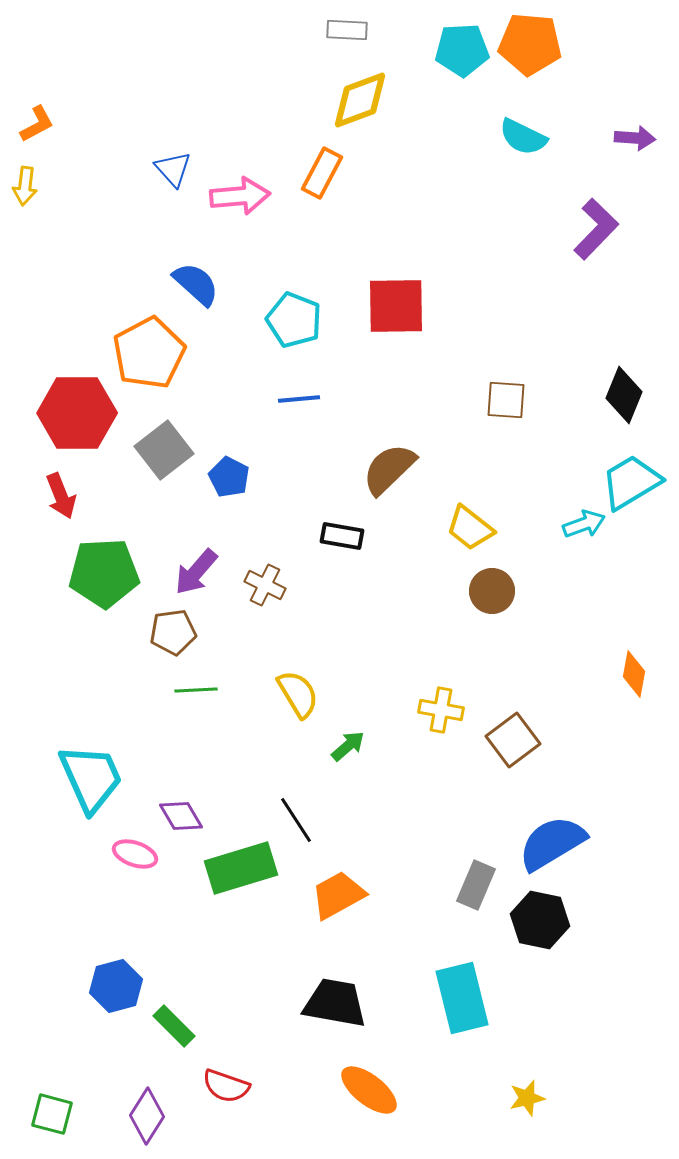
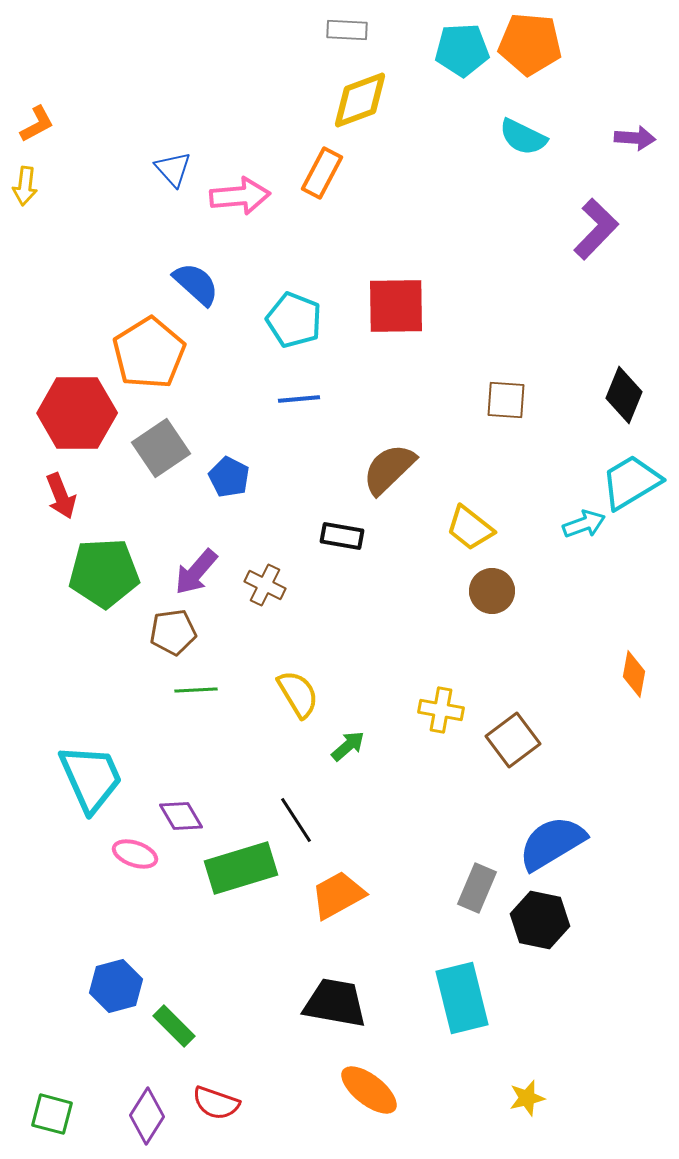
orange pentagon at (149, 353): rotated 4 degrees counterclockwise
gray square at (164, 450): moved 3 px left, 2 px up; rotated 4 degrees clockwise
gray rectangle at (476, 885): moved 1 px right, 3 px down
red semicircle at (226, 1086): moved 10 px left, 17 px down
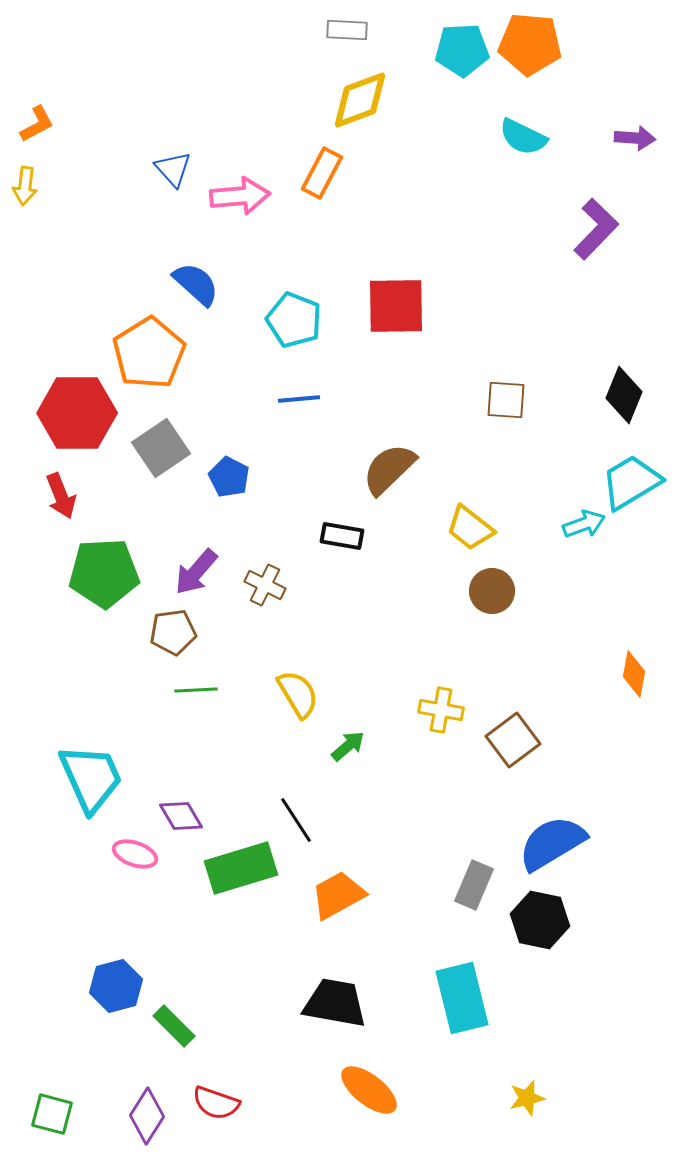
gray rectangle at (477, 888): moved 3 px left, 3 px up
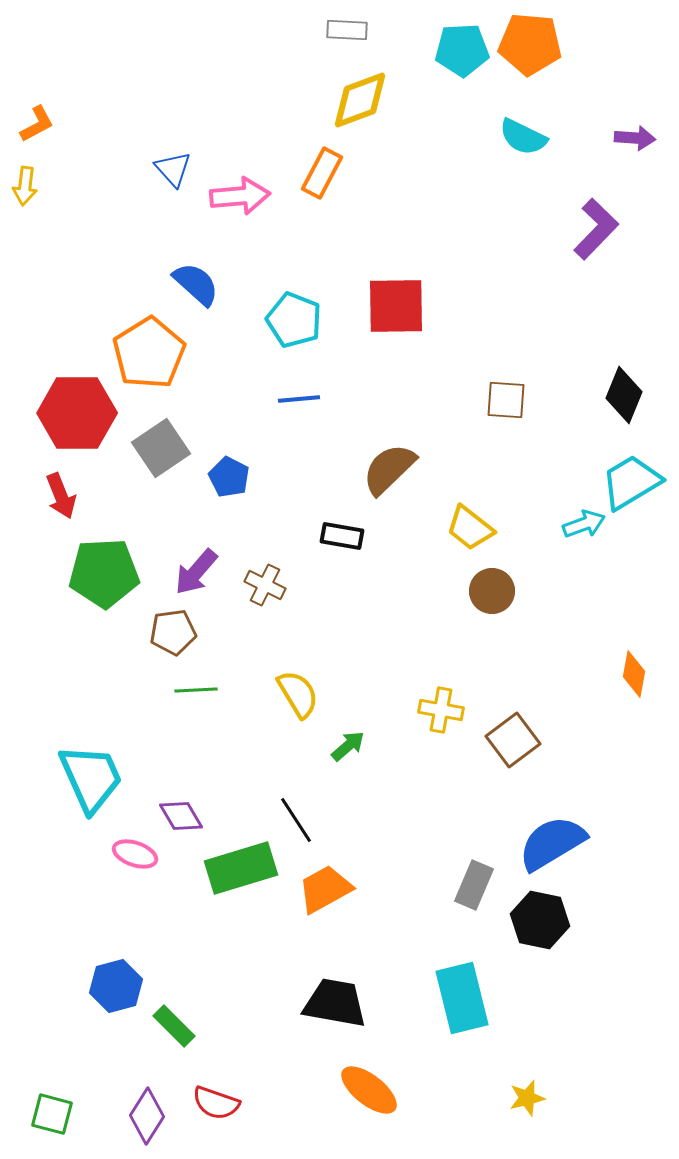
orange trapezoid at (338, 895): moved 13 px left, 6 px up
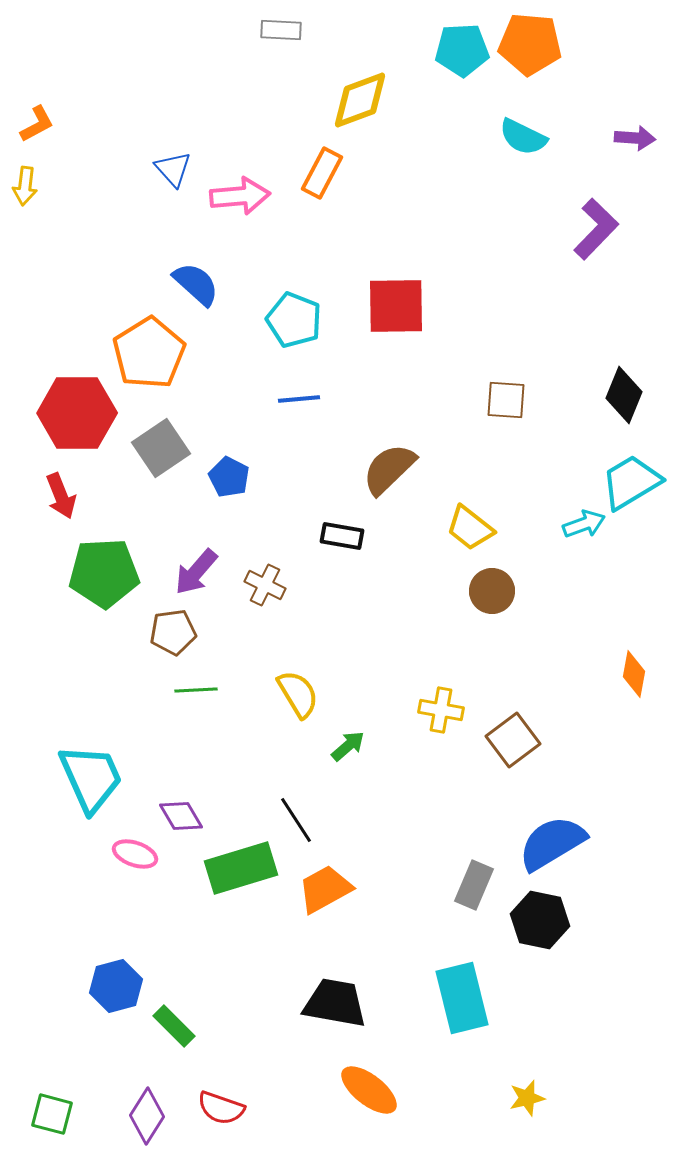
gray rectangle at (347, 30): moved 66 px left
red semicircle at (216, 1103): moved 5 px right, 5 px down
